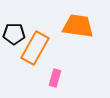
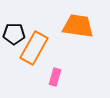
orange rectangle: moved 1 px left
pink rectangle: moved 1 px up
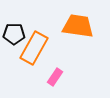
pink rectangle: rotated 18 degrees clockwise
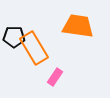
black pentagon: moved 3 px down
orange rectangle: rotated 60 degrees counterclockwise
